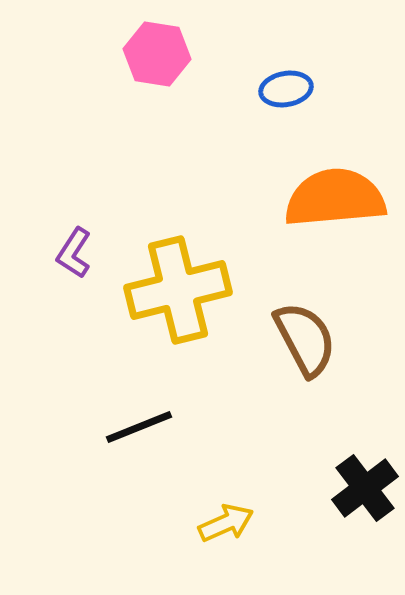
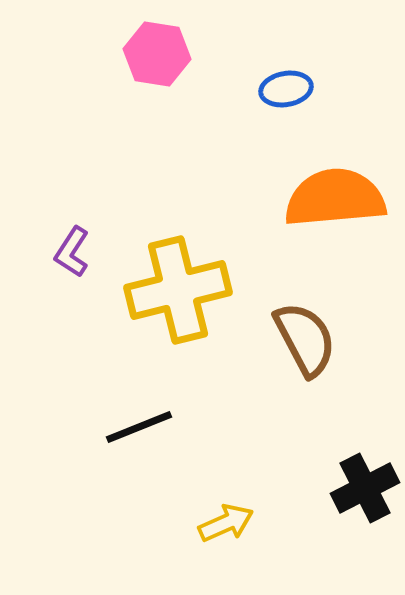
purple L-shape: moved 2 px left, 1 px up
black cross: rotated 10 degrees clockwise
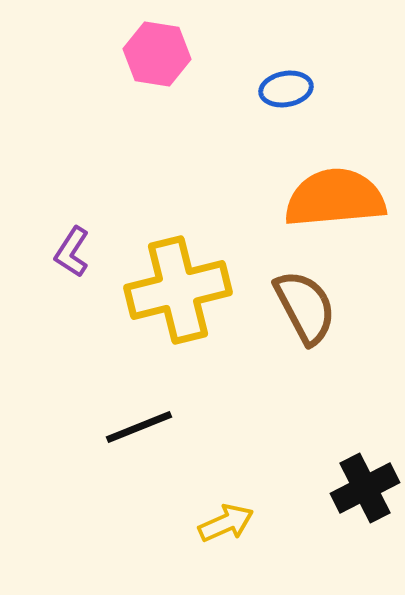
brown semicircle: moved 32 px up
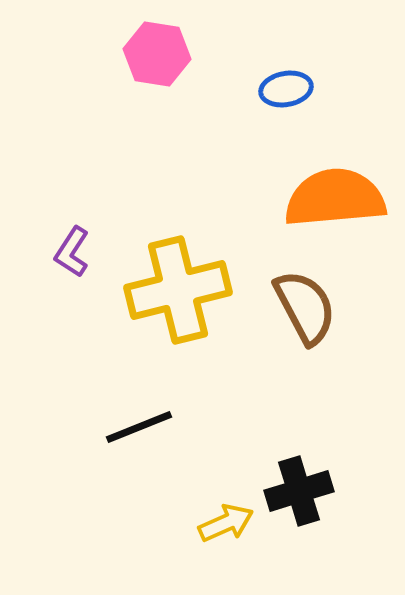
black cross: moved 66 px left, 3 px down; rotated 10 degrees clockwise
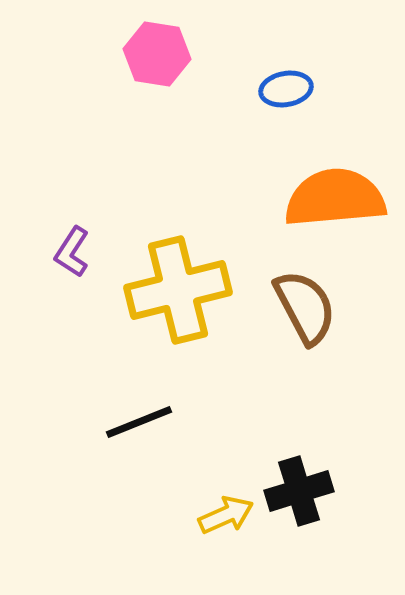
black line: moved 5 px up
yellow arrow: moved 8 px up
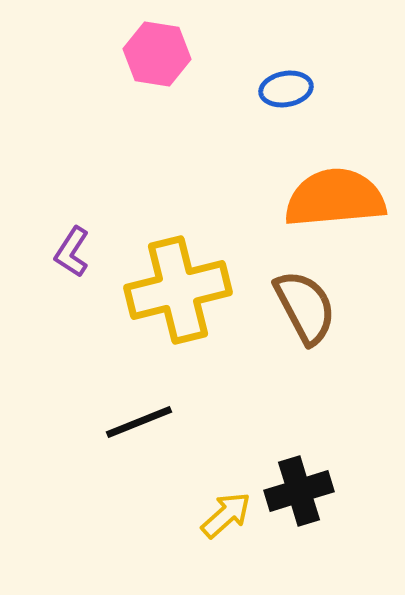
yellow arrow: rotated 18 degrees counterclockwise
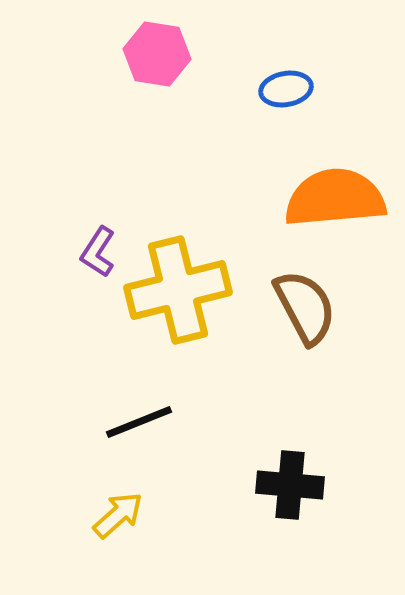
purple L-shape: moved 26 px right
black cross: moved 9 px left, 6 px up; rotated 22 degrees clockwise
yellow arrow: moved 108 px left
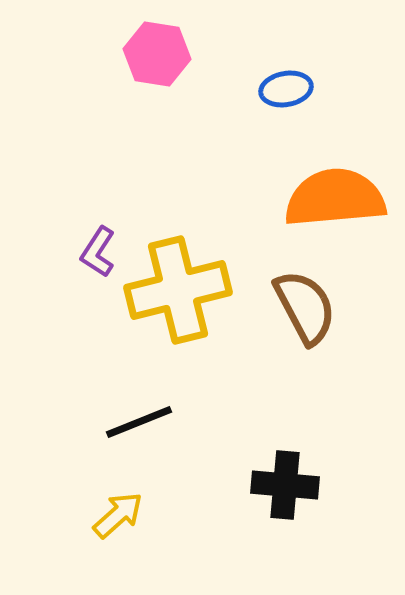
black cross: moved 5 px left
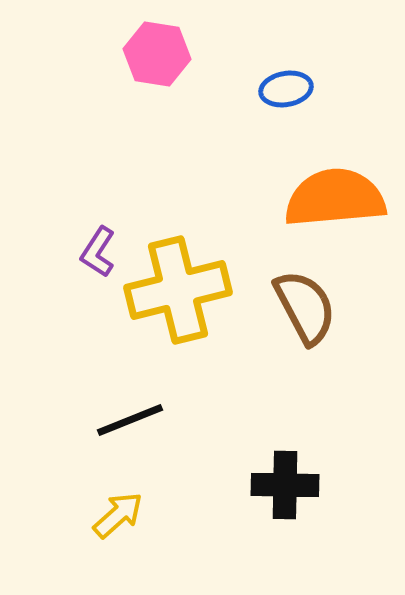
black line: moved 9 px left, 2 px up
black cross: rotated 4 degrees counterclockwise
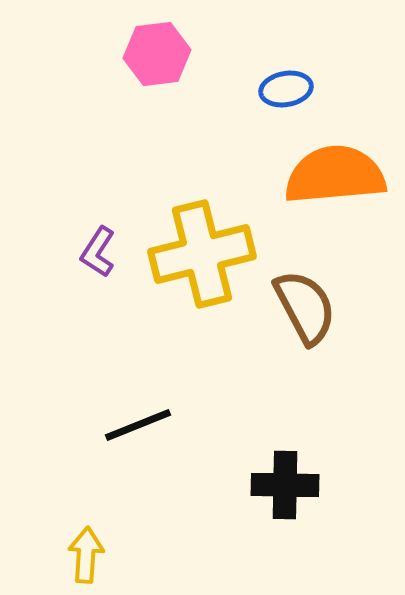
pink hexagon: rotated 16 degrees counterclockwise
orange semicircle: moved 23 px up
yellow cross: moved 24 px right, 36 px up
black line: moved 8 px right, 5 px down
yellow arrow: moved 32 px left, 40 px down; rotated 44 degrees counterclockwise
